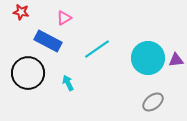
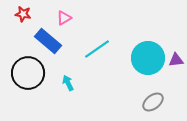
red star: moved 2 px right, 2 px down
blue rectangle: rotated 12 degrees clockwise
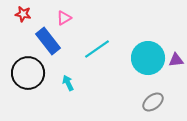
blue rectangle: rotated 12 degrees clockwise
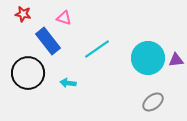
pink triangle: rotated 49 degrees clockwise
cyan arrow: rotated 56 degrees counterclockwise
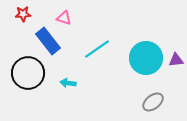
red star: rotated 14 degrees counterclockwise
cyan circle: moved 2 px left
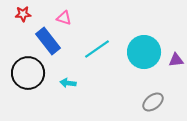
cyan circle: moved 2 px left, 6 px up
